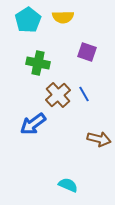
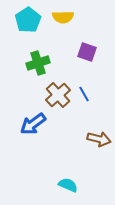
green cross: rotated 30 degrees counterclockwise
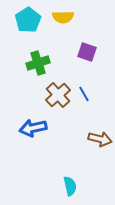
blue arrow: moved 4 px down; rotated 24 degrees clockwise
brown arrow: moved 1 px right
cyan semicircle: moved 2 px right, 1 px down; rotated 54 degrees clockwise
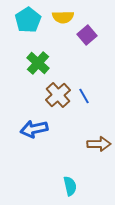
purple square: moved 17 px up; rotated 30 degrees clockwise
green cross: rotated 30 degrees counterclockwise
blue line: moved 2 px down
blue arrow: moved 1 px right, 1 px down
brown arrow: moved 1 px left, 5 px down; rotated 15 degrees counterclockwise
